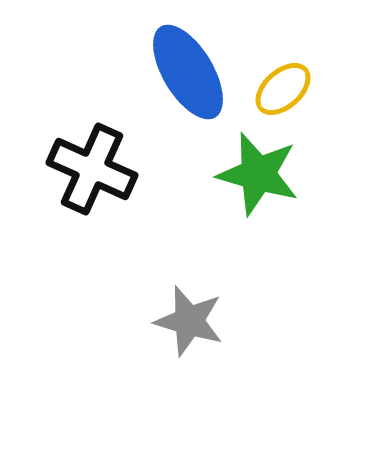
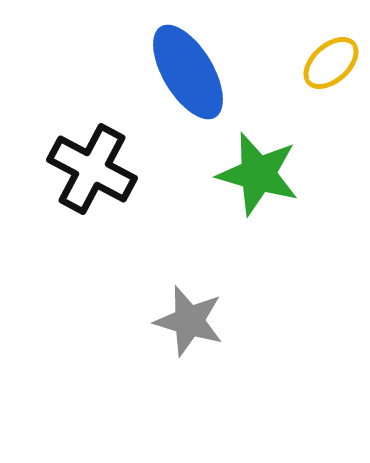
yellow ellipse: moved 48 px right, 26 px up
black cross: rotated 4 degrees clockwise
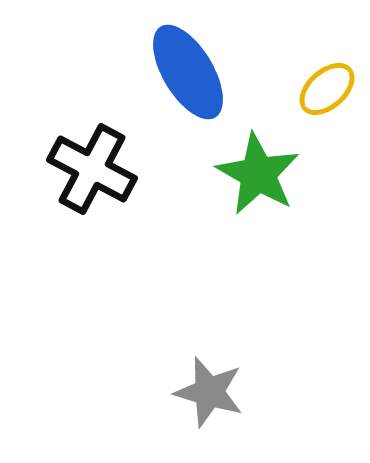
yellow ellipse: moved 4 px left, 26 px down
green star: rotated 14 degrees clockwise
gray star: moved 20 px right, 71 px down
